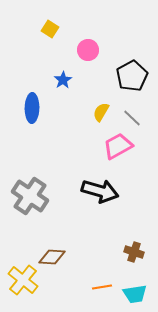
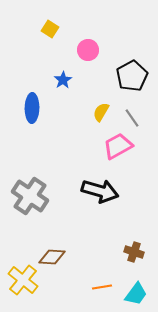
gray line: rotated 12 degrees clockwise
cyan trapezoid: moved 1 px right; rotated 45 degrees counterclockwise
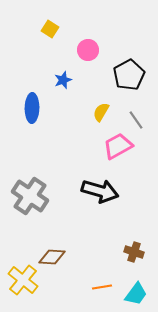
black pentagon: moved 3 px left, 1 px up
blue star: rotated 12 degrees clockwise
gray line: moved 4 px right, 2 px down
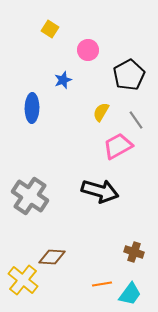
orange line: moved 3 px up
cyan trapezoid: moved 6 px left
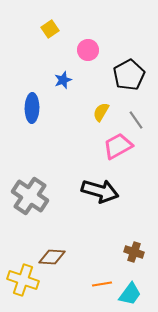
yellow square: rotated 24 degrees clockwise
yellow cross: rotated 20 degrees counterclockwise
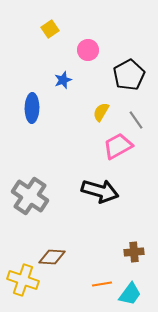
brown cross: rotated 24 degrees counterclockwise
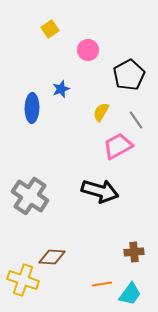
blue star: moved 2 px left, 9 px down
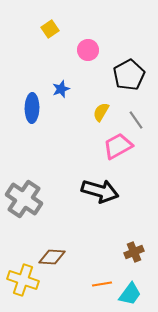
gray cross: moved 6 px left, 3 px down
brown cross: rotated 18 degrees counterclockwise
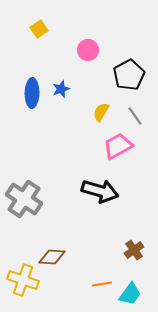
yellow square: moved 11 px left
blue ellipse: moved 15 px up
gray line: moved 1 px left, 4 px up
brown cross: moved 2 px up; rotated 12 degrees counterclockwise
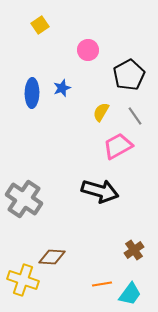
yellow square: moved 1 px right, 4 px up
blue star: moved 1 px right, 1 px up
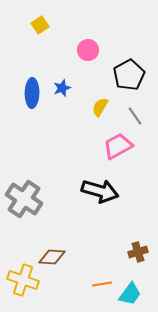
yellow semicircle: moved 1 px left, 5 px up
brown cross: moved 4 px right, 2 px down; rotated 18 degrees clockwise
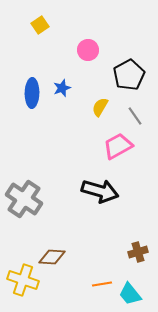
cyan trapezoid: rotated 105 degrees clockwise
